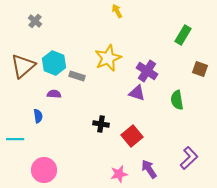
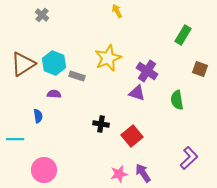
gray cross: moved 7 px right, 6 px up
brown triangle: moved 2 px up; rotated 8 degrees clockwise
purple arrow: moved 6 px left, 4 px down
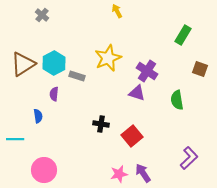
cyan hexagon: rotated 10 degrees clockwise
purple semicircle: rotated 88 degrees counterclockwise
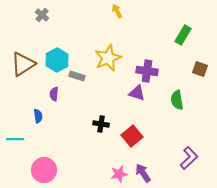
cyan hexagon: moved 3 px right, 3 px up
purple cross: rotated 25 degrees counterclockwise
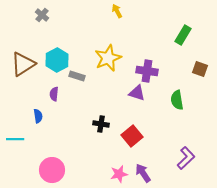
purple L-shape: moved 3 px left
pink circle: moved 8 px right
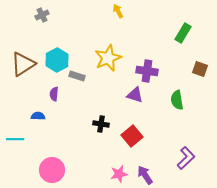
yellow arrow: moved 1 px right
gray cross: rotated 24 degrees clockwise
green rectangle: moved 2 px up
purple triangle: moved 2 px left, 2 px down
blue semicircle: rotated 80 degrees counterclockwise
purple arrow: moved 2 px right, 2 px down
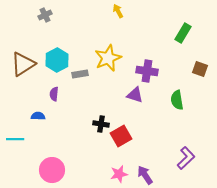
gray cross: moved 3 px right
gray rectangle: moved 3 px right, 2 px up; rotated 28 degrees counterclockwise
red square: moved 11 px left; rotated 10 degrees clockwise
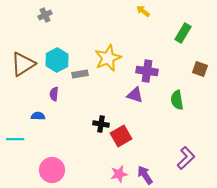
yellow arrow: moved 25 px right; rotated 24 degrees counterclockwise
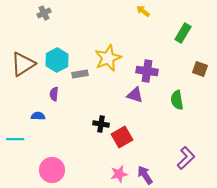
gray cross: moved 1 px left, 2 px up
red square: moved 1 px right, 1 px down
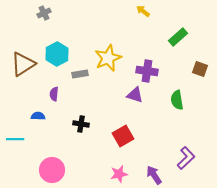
green rectangle: moved 5 px left, 4 px down; rotated 18 degrees clockwise
cyan hexagon: moved 6 px up
black cross: moved 20 px left
red square: moved 1 px right, 1 px up
purple arrow: moved 9 px right
